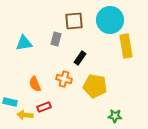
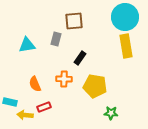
cyan circle: moved 15 px right, 3 px up
cyan triangle: moved 3 px right, 2 px down
orange cross: rotated 14 degrees counterclockwise
green star: moved 4 px left, 3 px up
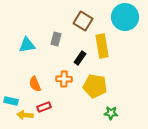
brown square: moved 9 px right; rotated 36 degrees clockwise
yellow rectangle: moved 24 px left
cyan rectangle: moved 1 px right, 1 px up
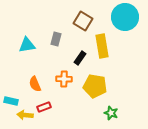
green star: rotated 16 degrees clockwise
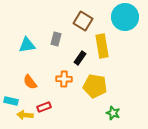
orange semicircle: moved 5 px left, 2 px up; rotated 14 degrees counterclockwise
green star: moved 2 px right
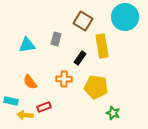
yellow pentagon: moved 1 px right, 1 px down
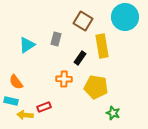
cyan triangle: rotated 24 degrees counterclockwise
orange semicircle: moved 14 px left
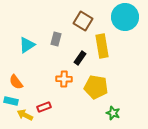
yellow arrow: rotated 21 degrees clockwise
